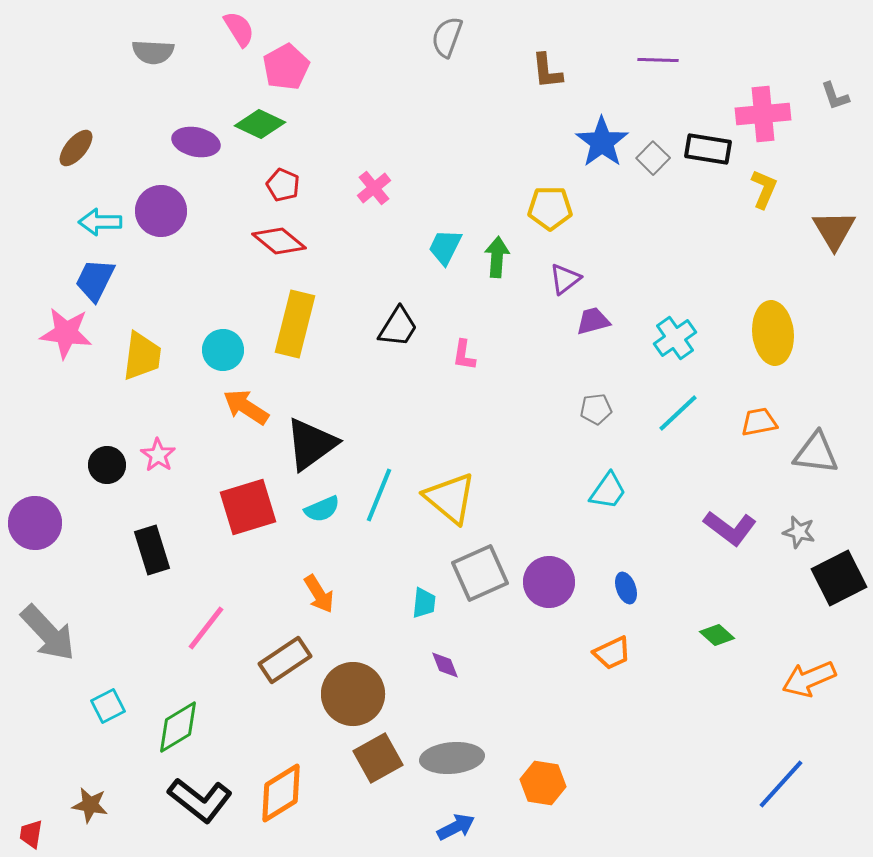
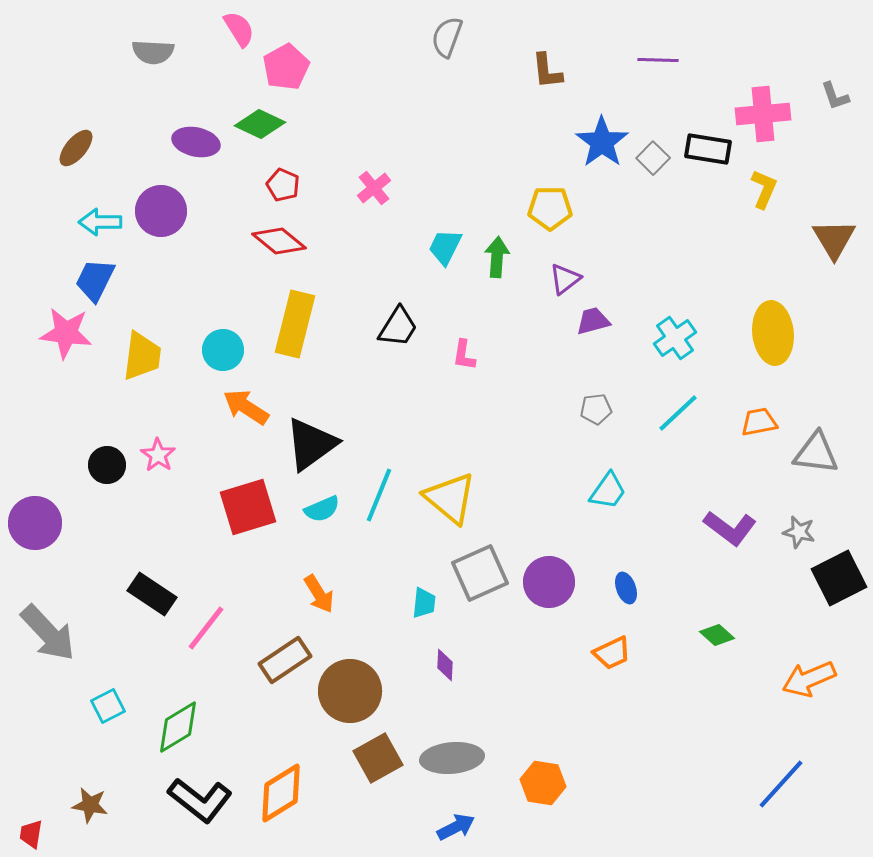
brown triangle at (834, 230): moved 9 px down
black rectangle at (152, 550): moved 44 px down; rotated 39 degrees counterclockwise
purple diamond at (445, 665): rotated 24 degrees clockwise
brown circle at (353, 694): moved 3 px left, 3 px up
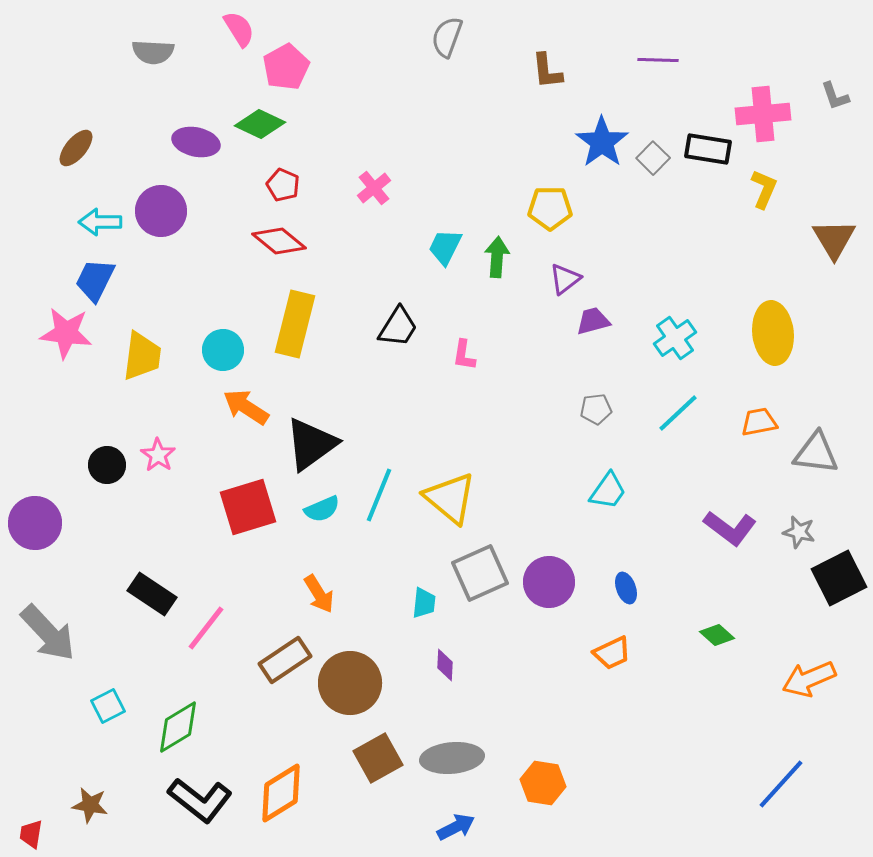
brown circle at (350, 691): moved 8 px up
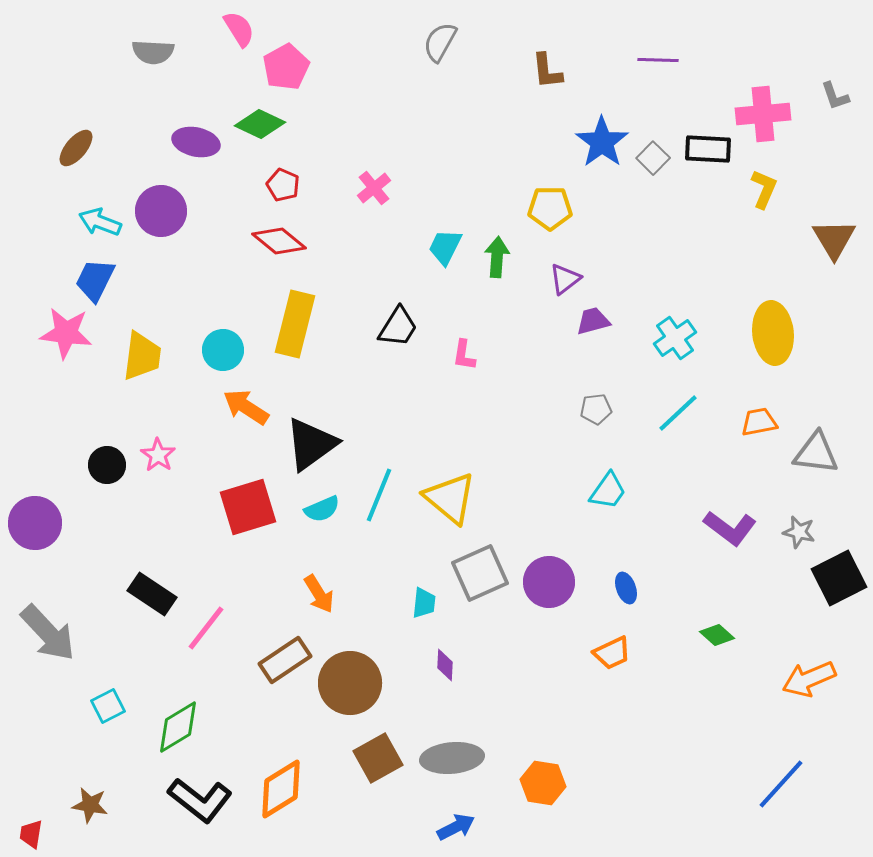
gray semicircle at (447, 37): moved 7 px left, 5 px down; rotated 9 degrees clockwise
black rectangle at (708, 149): rotated 6 degrees counterclockwise
cyan arrow at (100, 222): rotated 21 degrees clockwise
orange diamond at (281, 793): moved 4 px up
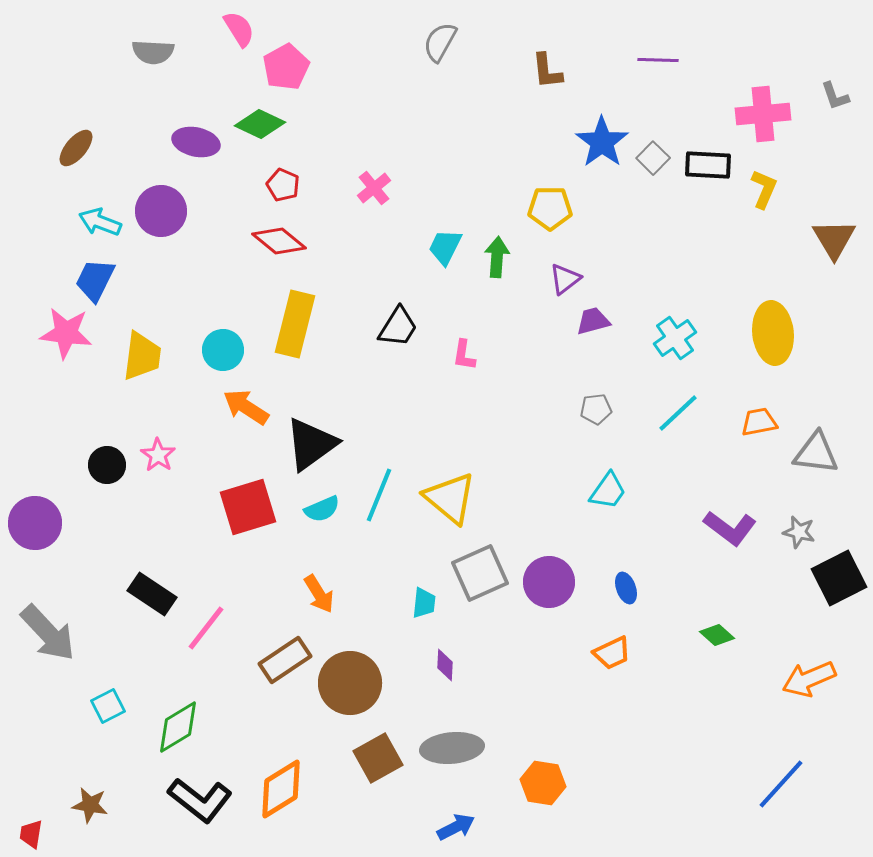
black rectangle at (708, 149): moved 16 px down
gray ellipse at (452, 758): moved 10 px up
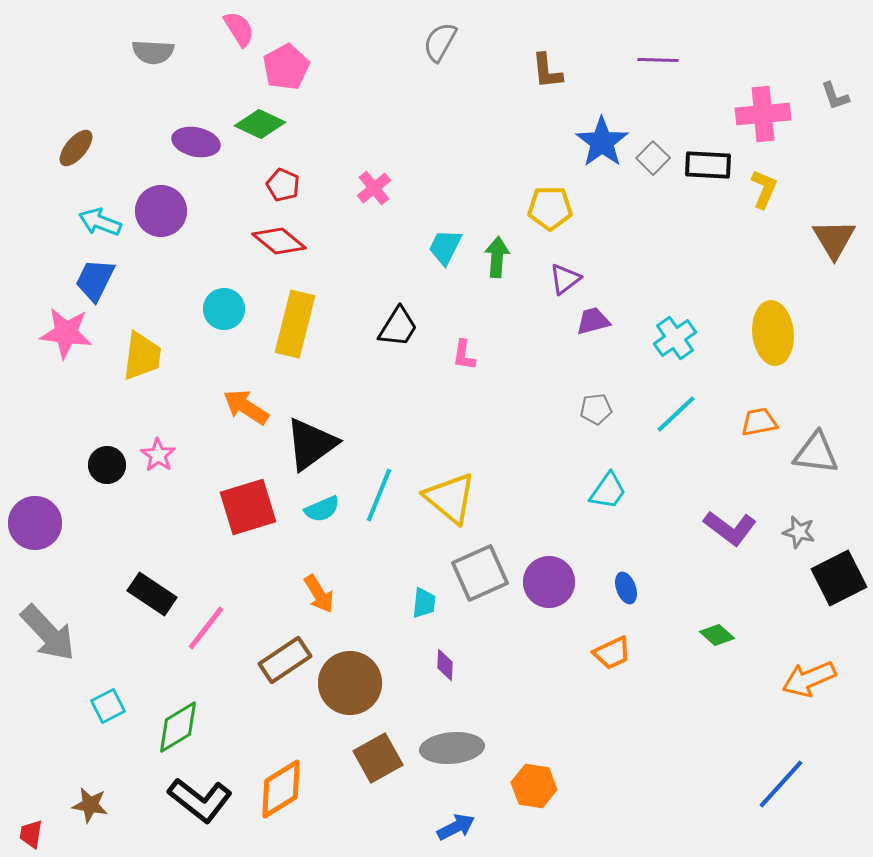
cyan circle at (223, 350): moved 1 px right, 41 px up
cyan line at (678, 413): moved 2 px left, 1 px down
orange hexagon at (543, 783): moved 9 px left, 3 px down
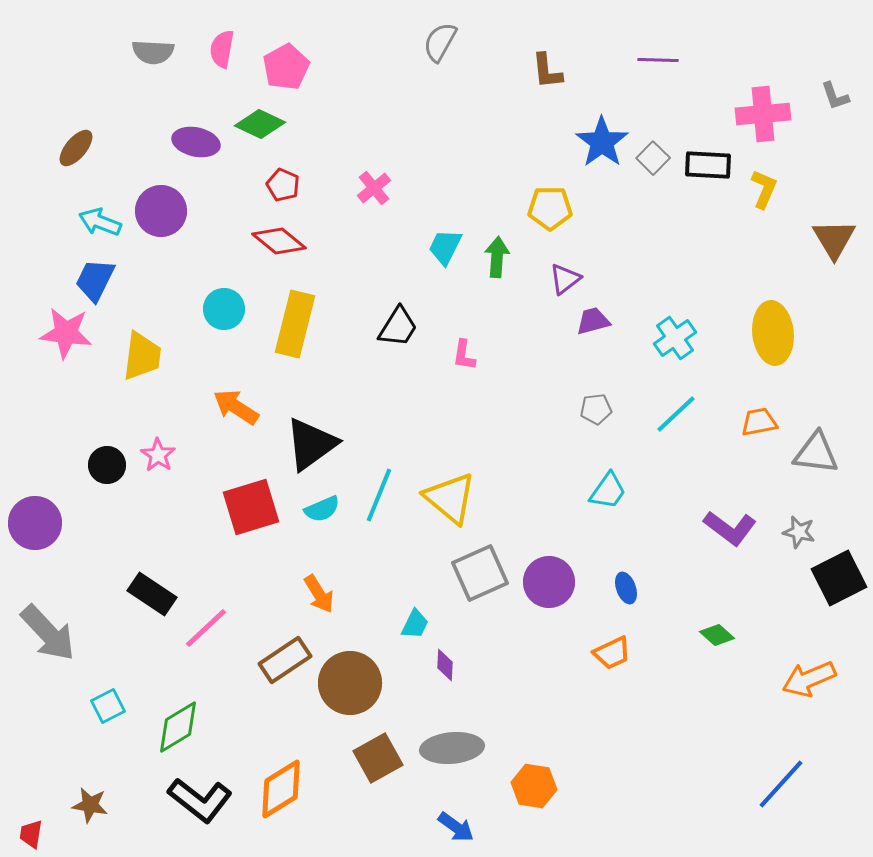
pink semicircle at (239, 29): moved 17 px left, 20 px down; rotated 138 degrees counterclockwise
orange arrow at (246, 407): moved 10 px left
red square at (248, 507): moved 3 px right
cyan trapezoid at (424, 603): moved 9 px left, 21 px down; rotated 20 degrees clockwise
pink line at (206, 628): rotated 9 degrees clockwise
blue arrow at (456, 827): rotated 63 degrees clockwise
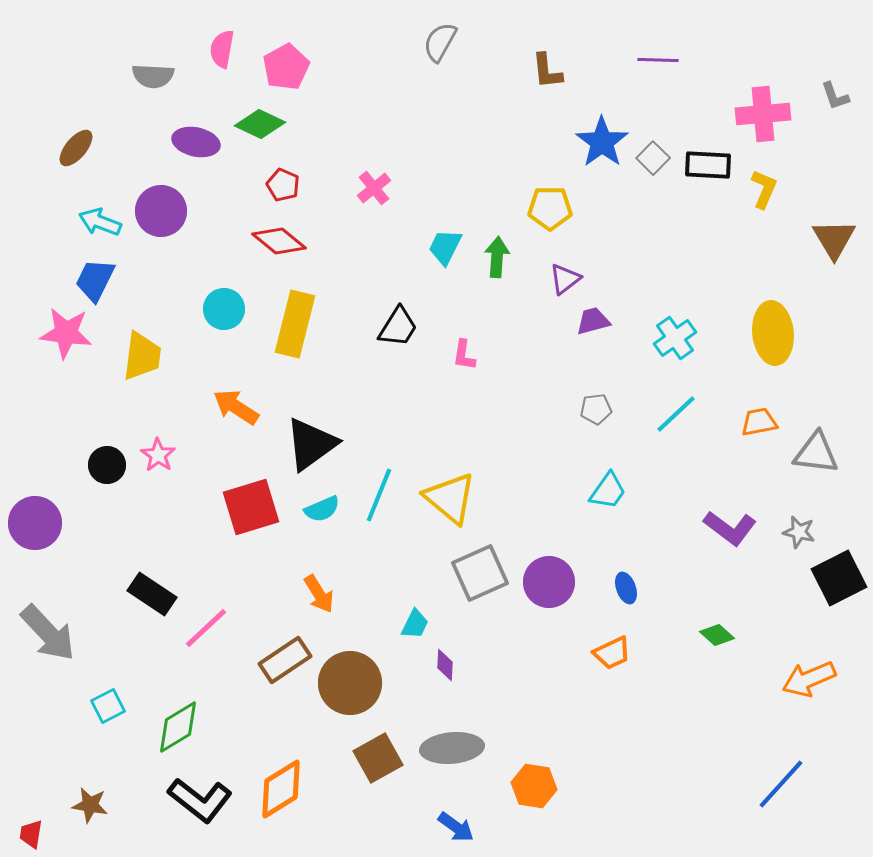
gray semicircle at (153, 52): moved 24 px down
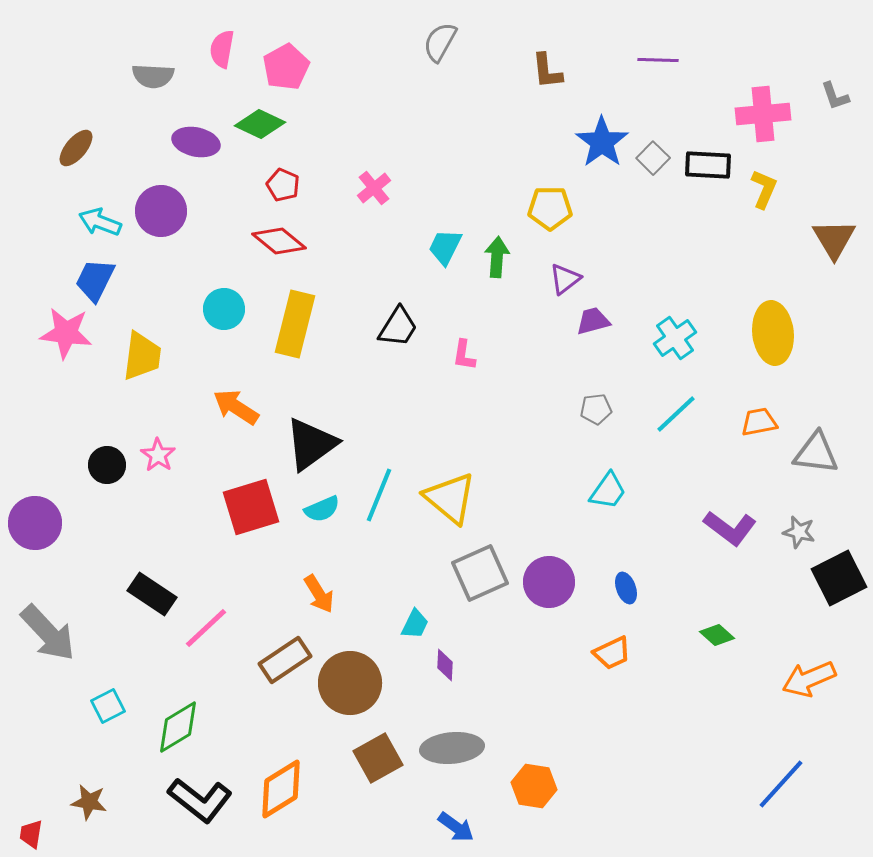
brown star at (90, 805): moved 1 px left, 3 px up
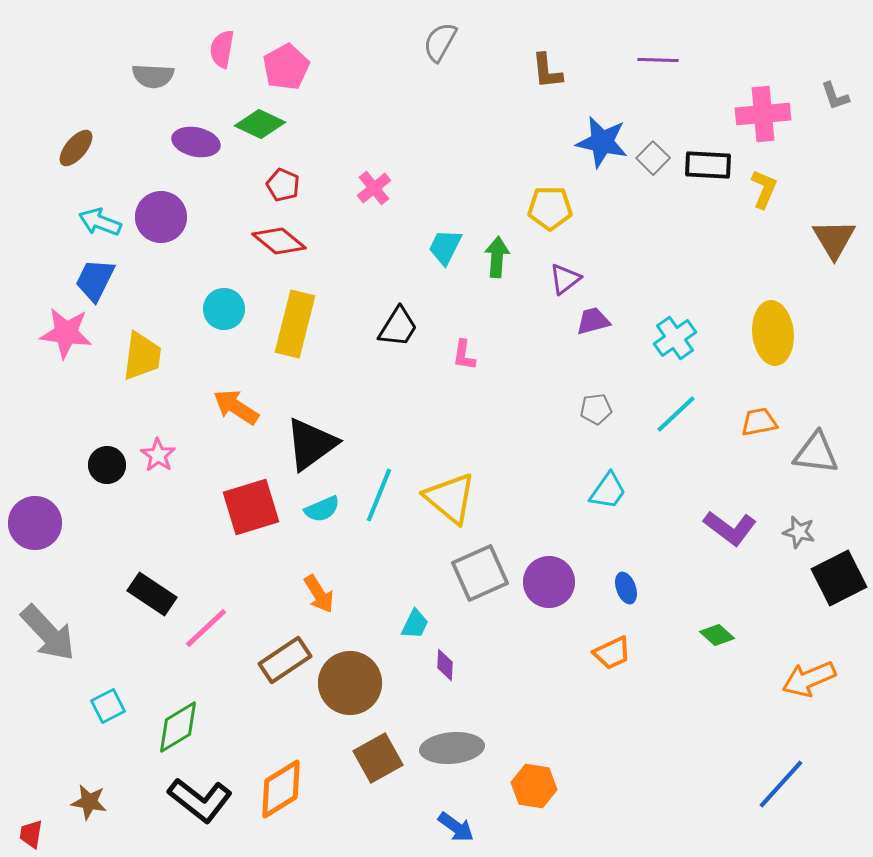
blue star at (602, 142): rotated 24 degrees counterclockwise
purple circle at (161, 211): moved 6 px down
